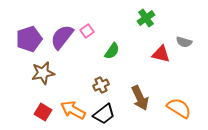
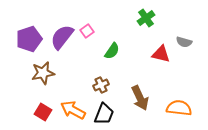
orange semicircle: rotated 25 degrees counterclockwise
black trapezoid: rotated 30 degrees counterclockwise
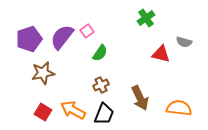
green semicircle: moved 12 px left, 2 px down
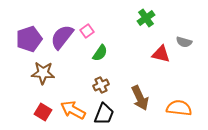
brown star: rotated 15 degrees clockwise
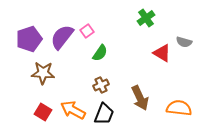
red triangle: moved 1 px right, 1 px up; rotated 18 degrees clockwise
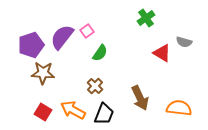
purple pentagon: moved 2 px right, 6 px down
brown cross: moved 6 px left, 1 px down; rotated 21 degrees counterclockwise
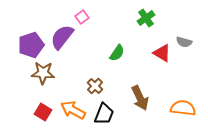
pink square: moved 5 px left, 14 px up
green semicircle: moved 17 px right
orange semicircle: moved 4 px right
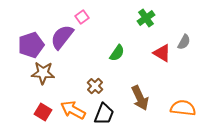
gray semicircle: rotated 77 degrees counterclockwise
